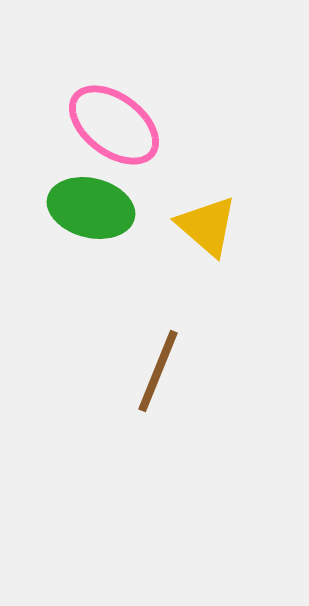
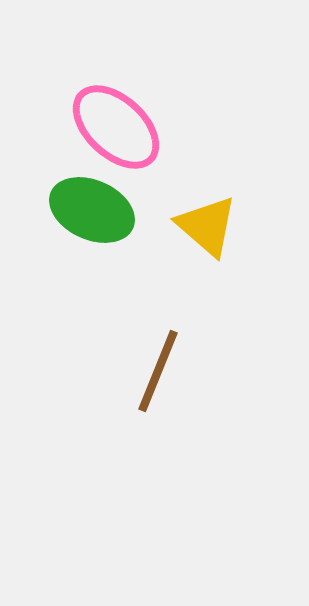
pink ellipse: moved 2 px right, 2 px down; rotated 6 degrees clockwise
green ellipse: moved 1 px right, 2 px down; rotated 10 degrees clockwise
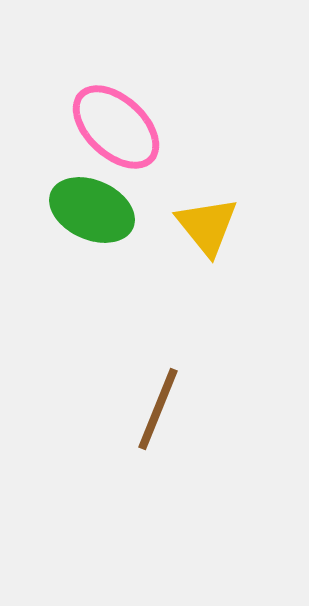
yellow triangle: rotated 10 degrees clockwise
brown line: moved 38 px down
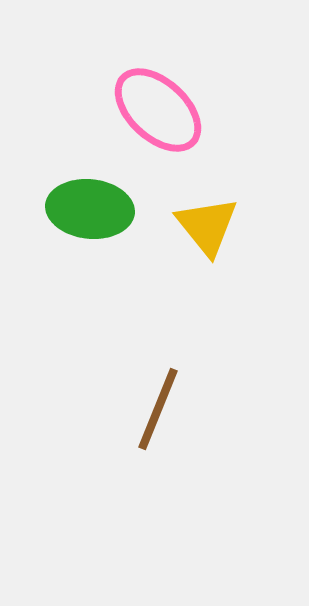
pink ellipse: moved 42 px right, 17 px up
green ellipse: moved 2 px left, 1 px up; rotated 18 degrees counterclockwise
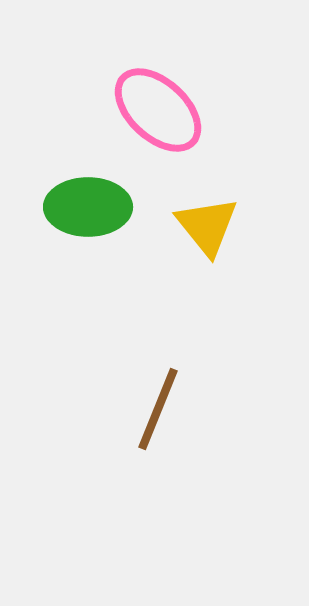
green ellipse: moved 2 px left, 2 px up; rotated 6 degrees counterclockwise
